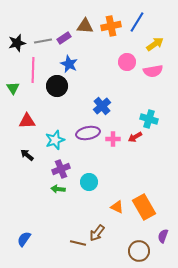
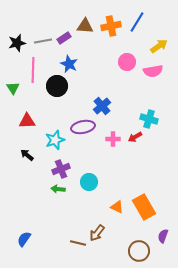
yellow arrow: moved 4 px right, 2 px down
purple ellipse: moved 5 px left, 6 px up
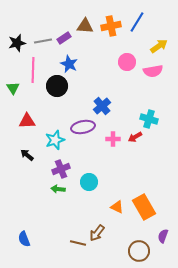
blue semicircle: rotated 56 degrees counterclockwise
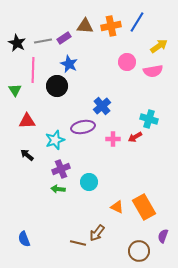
black star: rotated 30 degrees counterclockwise
green triangle: moved 2 px right, 2 px down
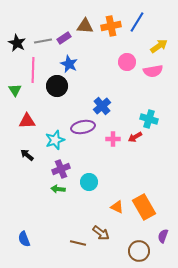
brown arrow: moved 4 px right; rotated 90 degrees counterclockwise
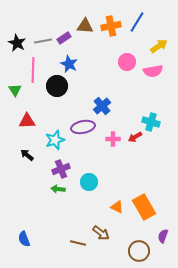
cyan cross: moved 2 px right, 3 px down
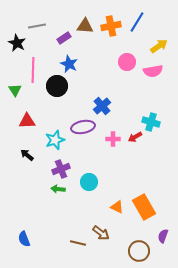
gray line: moved 6 px left, 15 px up
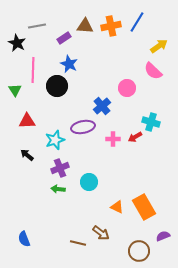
pink circle: moved 26 px down
pink semicircle: rotated 54 degrees clockwise
purple cross: moved 1 px left, 1 px up
purple semicircle: rotated 48 degrees clockwise
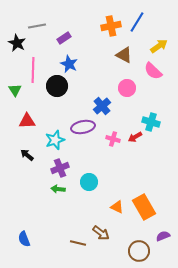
brown triangle: moved 39 px right, 29 px down; rotated 24 degrees clockwise
pink cross: rotated 16 degrees clockwise
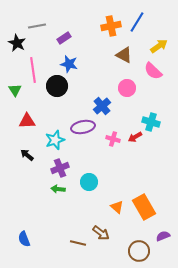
blue star: rotated 12 degrees counterclockwise
pink line: rotated 10 degrees counterclockwise
orange triangle: rotated 16 degrees clockwise
